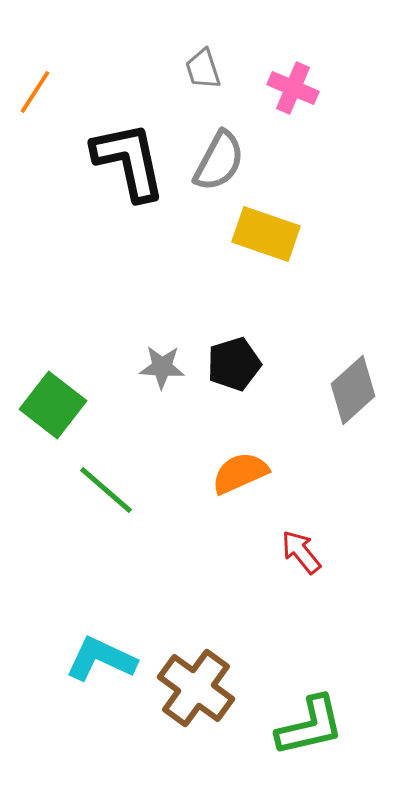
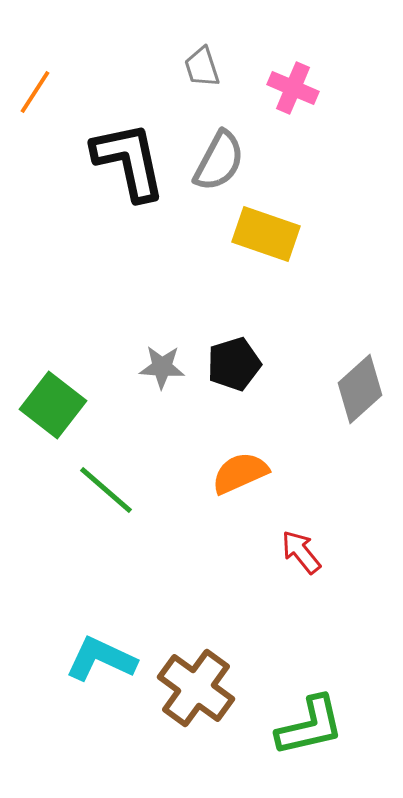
gray trapezoid: moved 1 px left, 2 px up
gray diamond: moved 7 px right, 1 px up
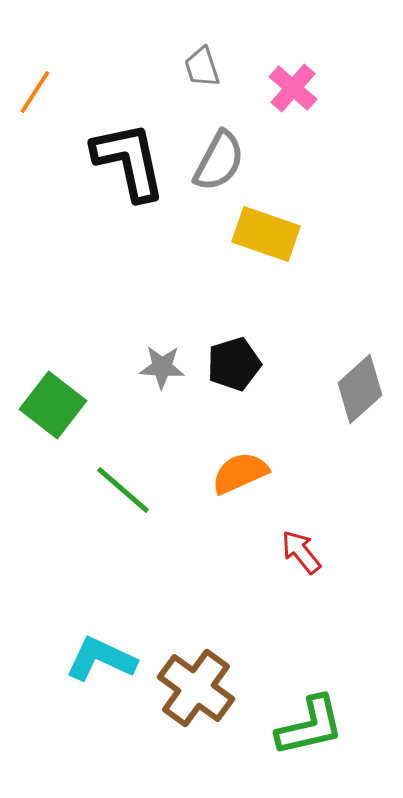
pink cross: rotated 18 degrees clockwise
green line: moved 17 px right
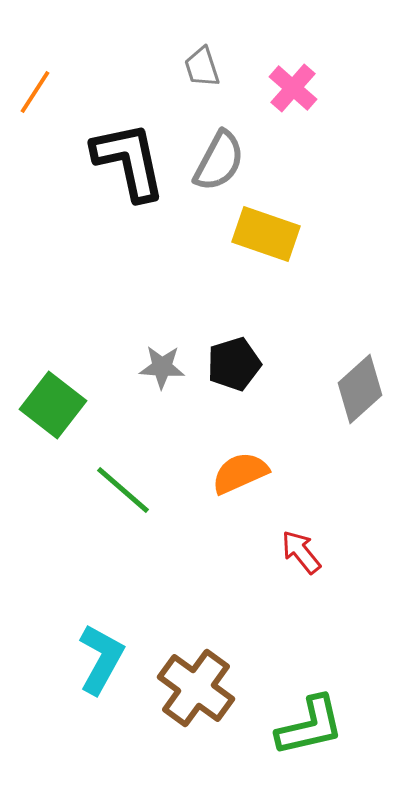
cyan L-shape: rotated 94 degrees clockwise
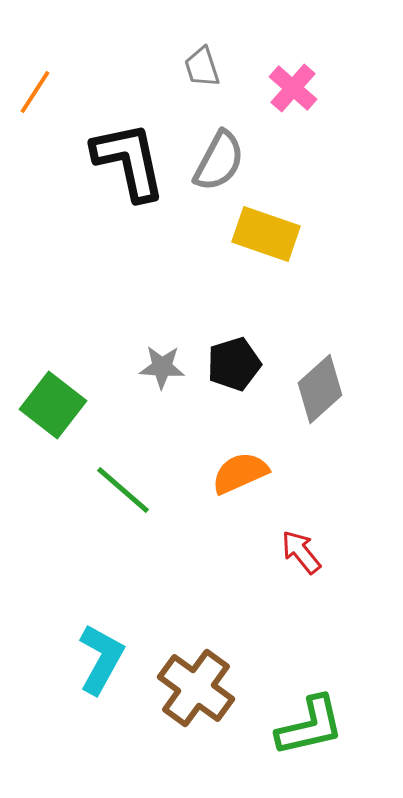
gray diamond: moved 40 px left
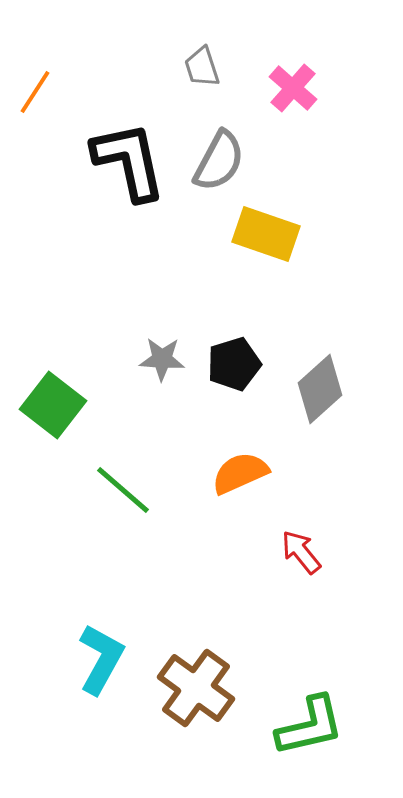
gray star: moved 8 px up
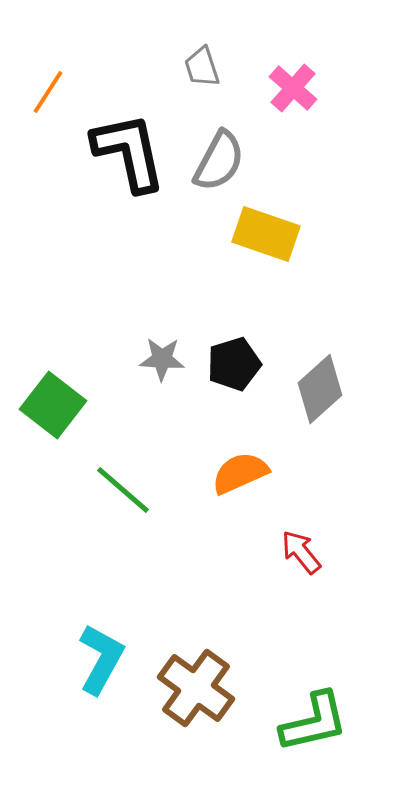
orange line: moved 13 px right
black L-shape: moved 9 px up
green L-shape: moved 4 px right, 4 px up
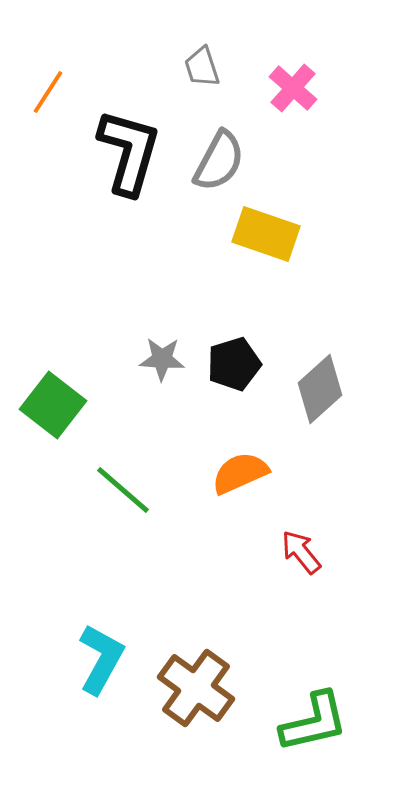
black L-shape: rotated 28 degrees clockwise
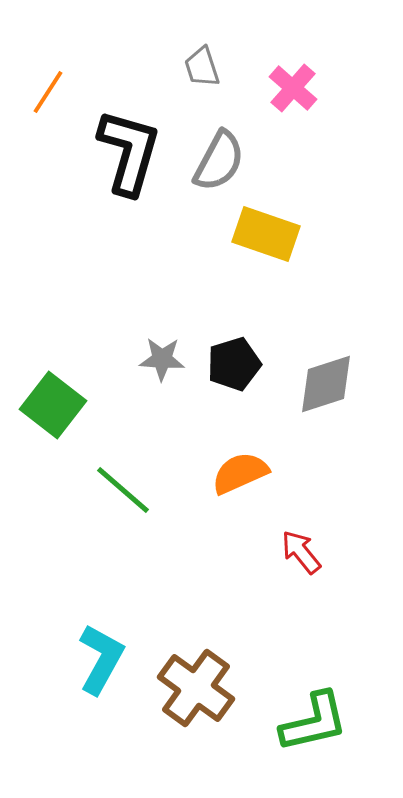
gray diamond: moved 6 px right, 5 px up; rotated 24 degrees clockwise
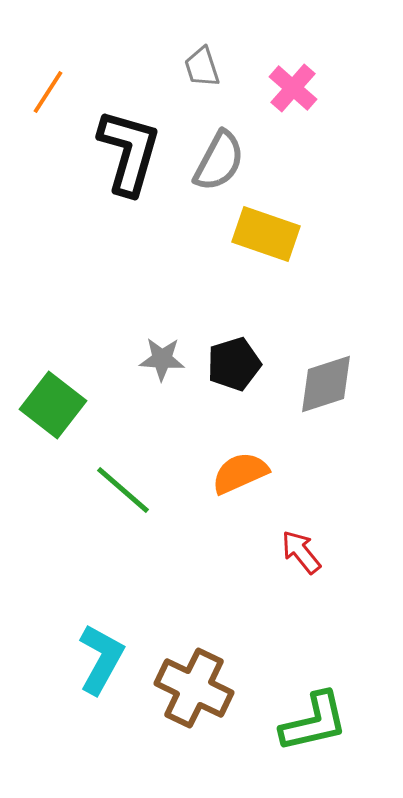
brown cross: moved 2 px left; rotated 10 degrees counterclockwise
